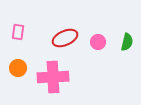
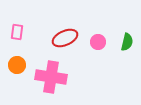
pink rectangle: moved 1 px left
orange circle: moved 1 px left, 3 px up
pink cross: moved 2 px left; rotated 12 degrees clockwise
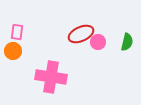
red ellipse: moved 16 px right, 4 px up
orange circle: moved 4 px left, 14 px up
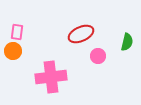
pink circle: moved 14 px down
pink cross: rotated 16 degrees counterclockwise
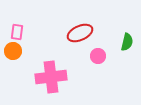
red ellipse: moved 1 px left, 1 px up
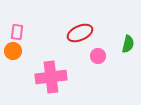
green semicircle: moved 1 px right, 2 px down
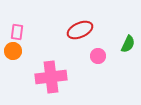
red ellipse: moved 3 px up
green semicircle: rotated 12 degrees clockwise
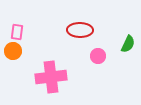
red ellipse: rotated 25 degrees clockwise
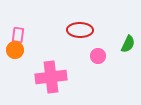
pink rectangle: moved 1 px right, 3 px down
orange circle: moved 2 px right, 1 px up
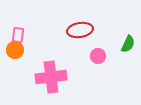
red ellipse: rotated 10 degrees counterclockwise
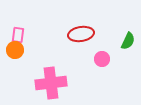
red ellipse: moved 1 px right, 4 px down
green semicircle: moved 3 px up
pink circle: moved 4 px right, 3 px down
pink cross: moved 6 px down
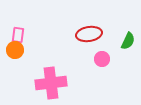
red ellipse: moved 8 px right
